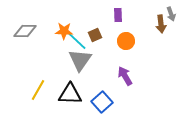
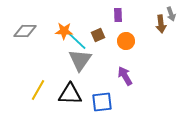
brown square: moved 3 px right
blue square: rotated 35 degrees clockwise
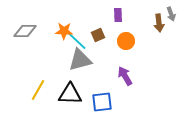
brown arrow: moved 2 px left, 1 px up
gray triangle: rotated 40 degrees clockwise
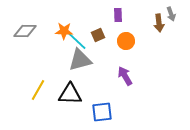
blue square: moved 10 px down
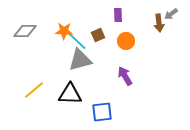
gray arrow: rotated 72 degrees clockwise
yellow line: moved 4 px left; rotated 20 degrees clockwise
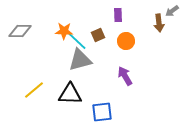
gray arrow: moved 1 px right, 3 px up
gray diamond: moved 5 px left
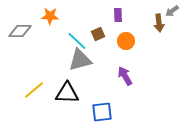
orange star: moved 14 px left, 15 px up
brown square: moved 1 px up
black triangle: moved 3 px left, 1 px up
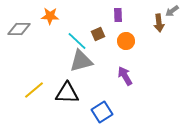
gray diamond: moved 1 px left, 2 px up
gray triangle: moved 1 px right, 1 px down
blue square: rotated 25 degrees counterclockwise
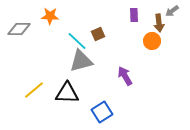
purple rectangle: moved 16 px right
orange circle: moved 26 px right
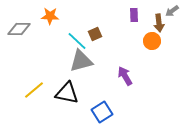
brown square: moved 3 px left
black triangle: rotated 10 degrees clockwise
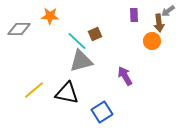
gray arrow: moved 4 px left
